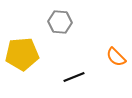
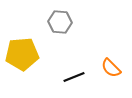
orange semicircle: moved 5 px left, 11 px down
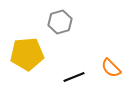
gray hexagon: rotated 20 degrees counterclockwise
yellow pentagon: moved 5 px right
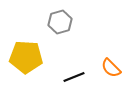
yellow pentagon: moved 1 px left, 3 px down; rotated 8 degrees clockwise
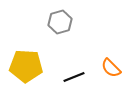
yellow pentagon: moved 9 px down
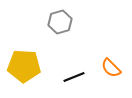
yellow pentagon: moved 2 px left
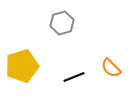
gray hexagon: moved 2 px right, 1 px down
yellow pentagon: moved 2 px left; rotated 20 degrees counterclockwise
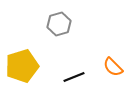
gray hexagon: moved 3 px left, 1 px down
orange semicircle: moved 2 px right, 1 px up
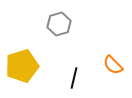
orange semicircle: moved 2 px up
black line: moved 1 px down; rotated 55 degrees counterclockwise
